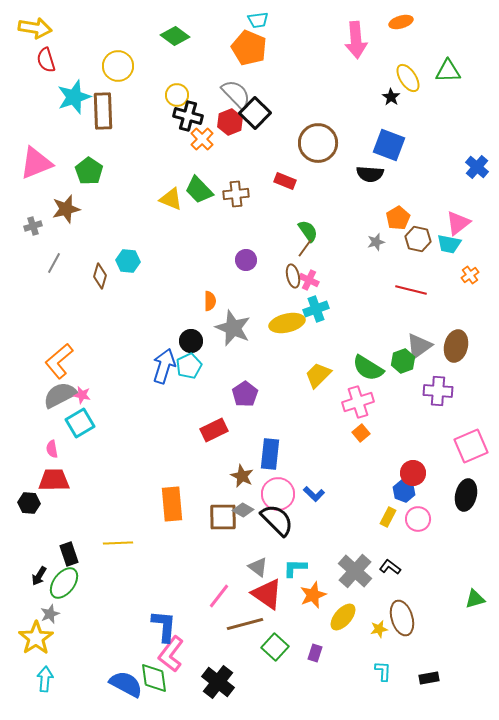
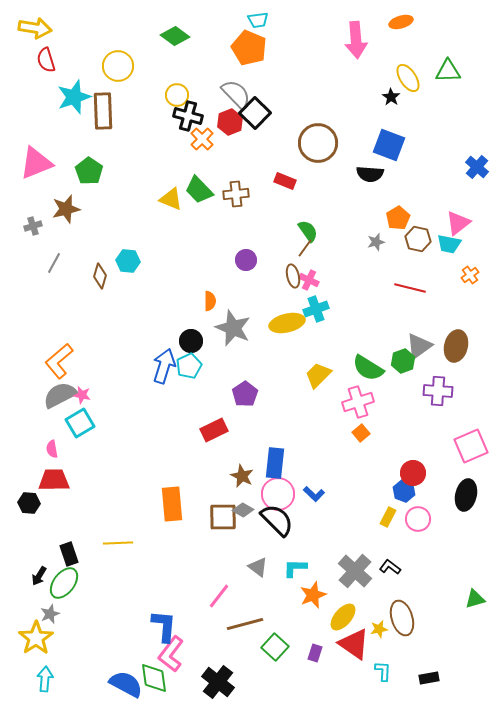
red line at (411, 290): moved 1 px left, 2 px up
blue rectangle at (270, 454): moved 5 px right, 9 px down
red triangle at (267, 594): moved 87 px right, 50 px down
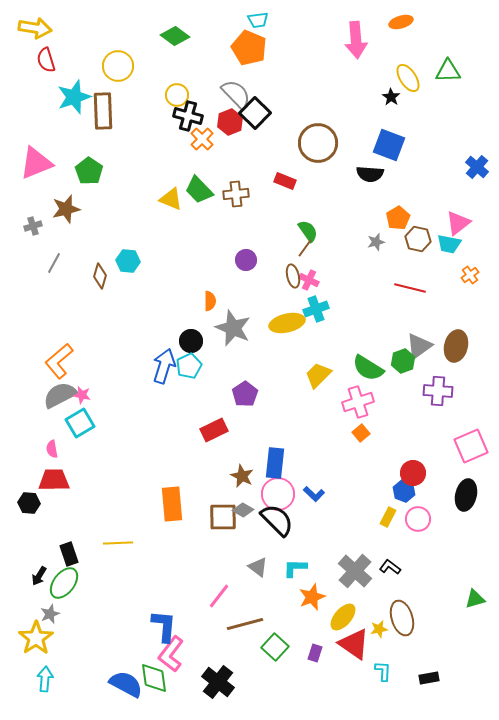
orange star at (313, 595): moved 1 px left, 2 px down
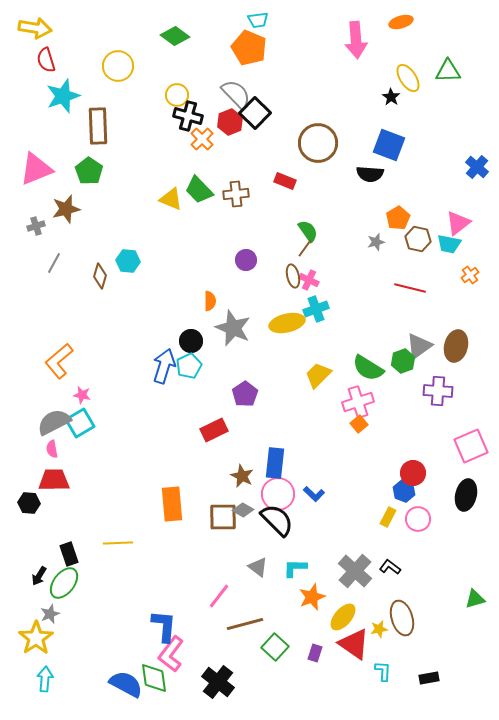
cyan star at (74, 97): moved 11 px left, 1 px up
brown rectangle at (103, 111): moved 5 px left, 15 px down
pink triangle at (36, 163): moved 6 px down
gray cross at (33, 226): moved 3 px right
gray semicircle at (60, 395): moved 6 px left, 27 px down
orange square at (361, 433): moved 2 px left, 9 px up
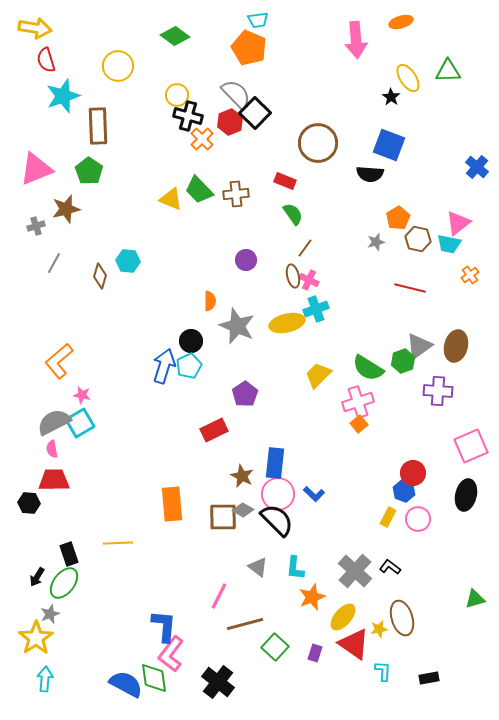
green semicircle at (308, 231): moved 15 px left, 17 px up
gray star at (233, 328): moved 4 px right, 2 px up
cyan L-shape at (295, 568): rotated 85 degrees counterclockwise
black arrow at (39, 576): moved 2 px left, 1 px down
pink line at (219, 596): rotated 12 degrees counterclockwise
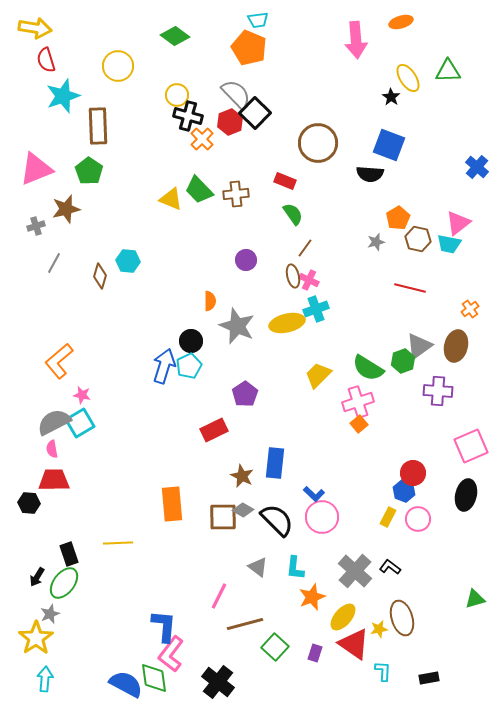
orange cross at (470, 275): moved 34 px down
pink circle at (278, 494): moved 44 px right, 23 px down
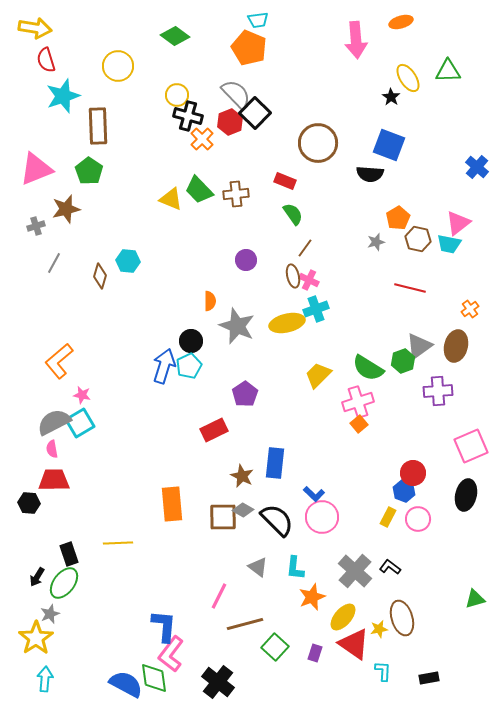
purple cross at (438, 391): rotated 8 degrees counterclockwise
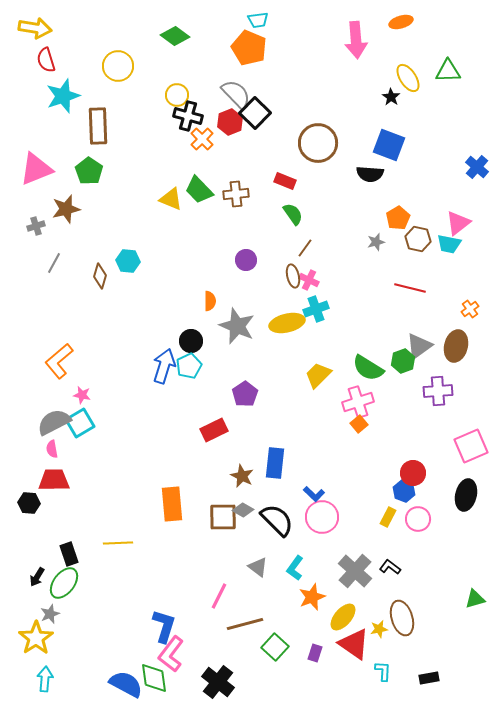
cyan L-shape at (295, 568): rotated 30 degrees clockwise
blue L-shape at (164, 626): rotated 12 degrees clockwise
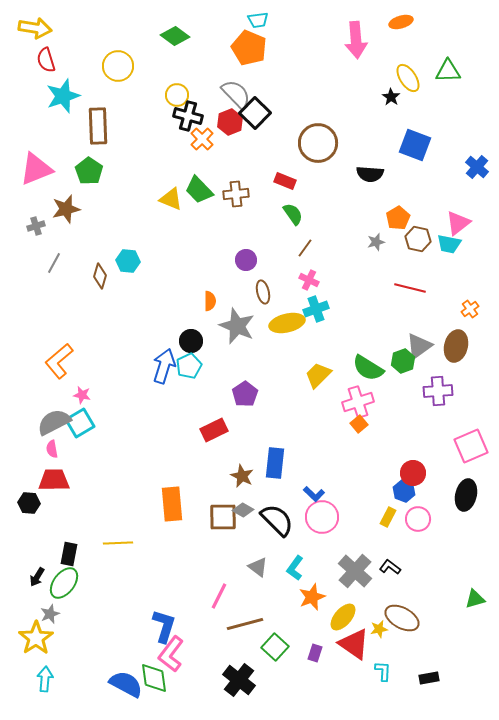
blue square at (389, 145): moved 26 px right
brown ellipse at (293, 276): moved 30 px left, 16 px down
black rectangle at (69, 554): rotated 30 degrees clockwise
brown ellipse at (402, 618): rotated 44 degrees counterclockwise
black cross at (218, 682): moved 21 px right, 2 px up
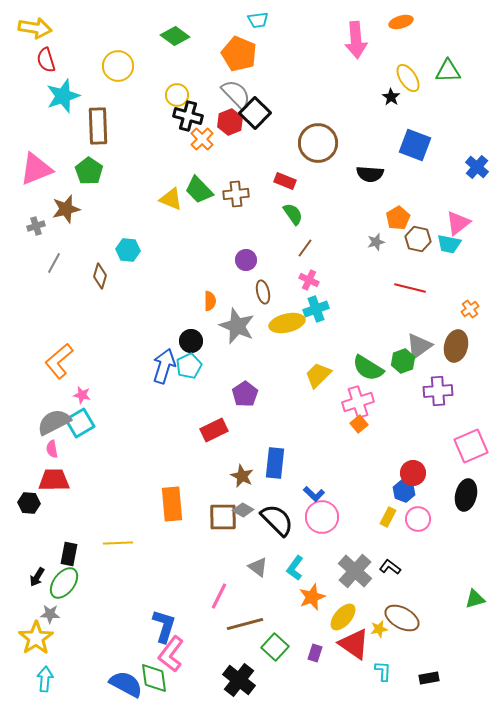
orange pentagon at (249, 48): moved 10 px left, 6 px down
cyan hexagon at (128, 261): moved 11 px up
gray star at (50, 614): rotated 24 degrees clockwise
